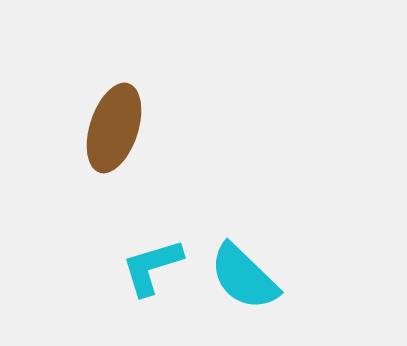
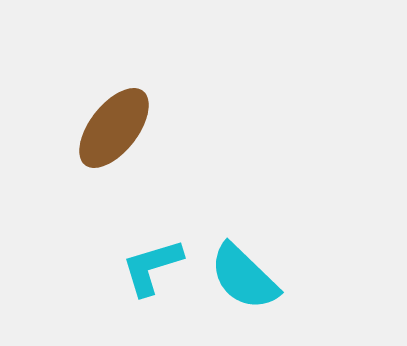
brown ellipse: rotated 20 degrees clockwise
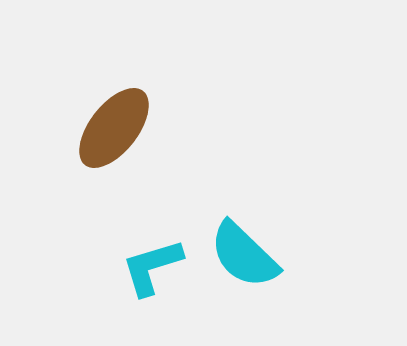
cyan semicircle: moved 22 px up
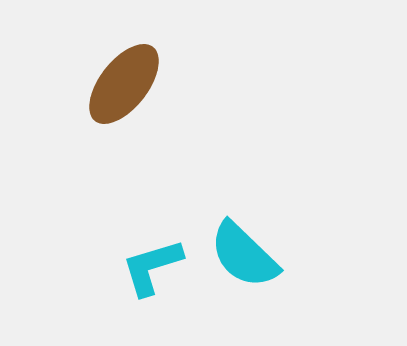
brown ellipse: moved 10 px right, 44 px up
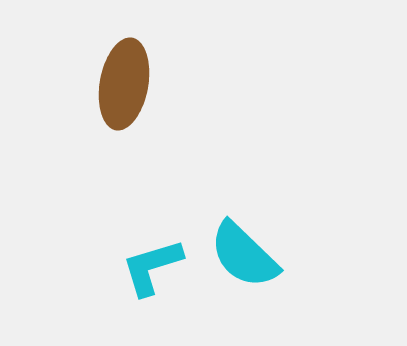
brown ellipse: rotated 28 degrees counterclockwise
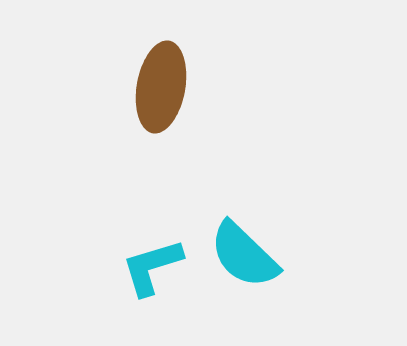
brown ellipse: moved 37 px right, 3 px down
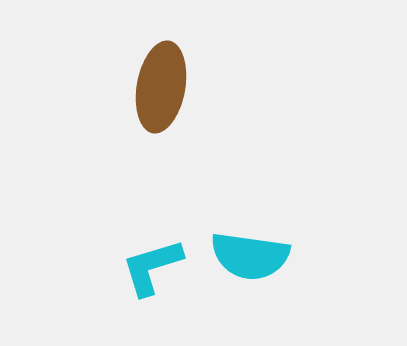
cyan semicircle: moved 6 px right, 1 px down; rotated 36 degrees counterclockwise
